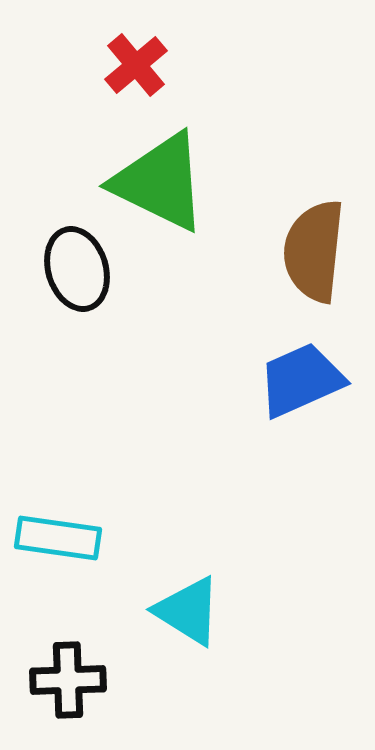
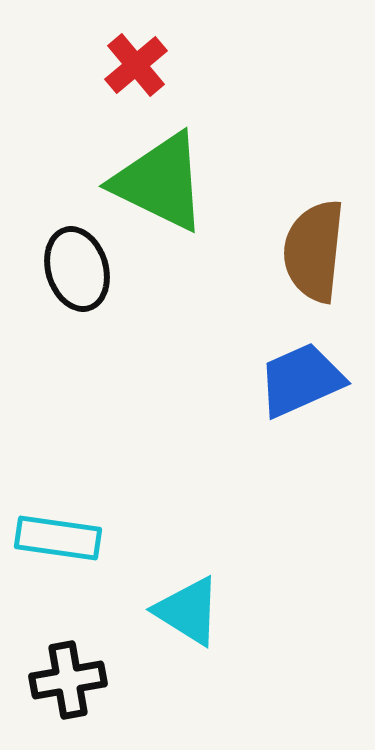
black cross: rotated 8 degrees counterclockwise
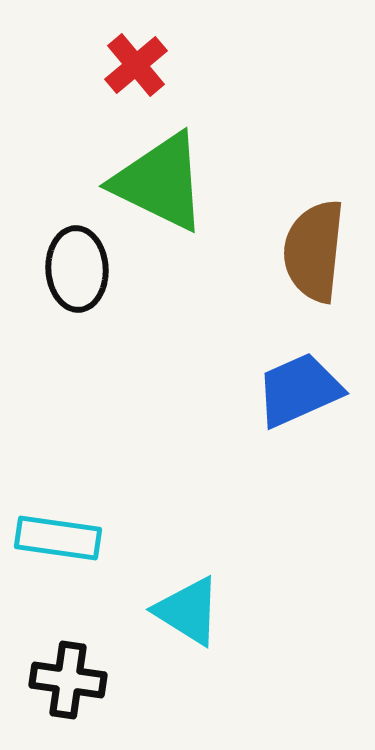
black ellipse: rotated 14 degrees clockwise
blue trapezoid: moved 2 px left, 10 px down
black cross: rotated 18 degrees clockwise
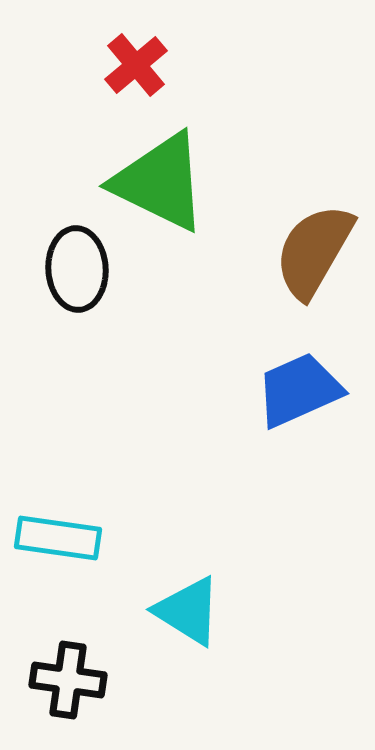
brown semicircle: rotated 24 degrees clockwise
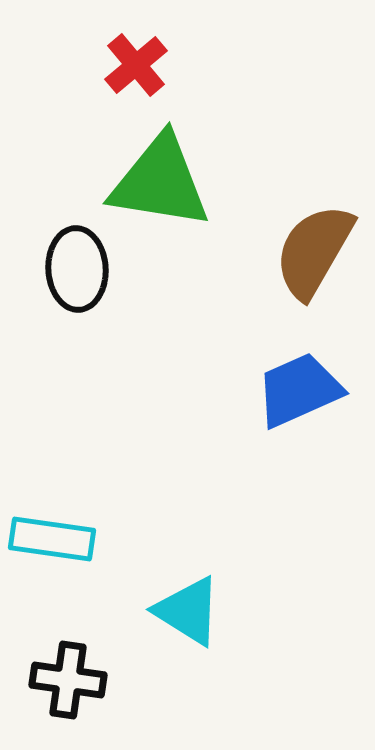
green triangle: rotated 17 degrees counterclockwise
cyan rectangle: moved 6 px left, 1 px down
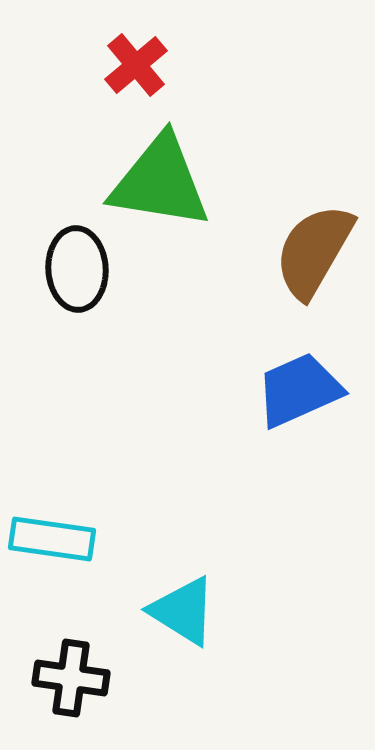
cyan triangle: moved 5 px left
black cross: moved 3 px right, 2 px up
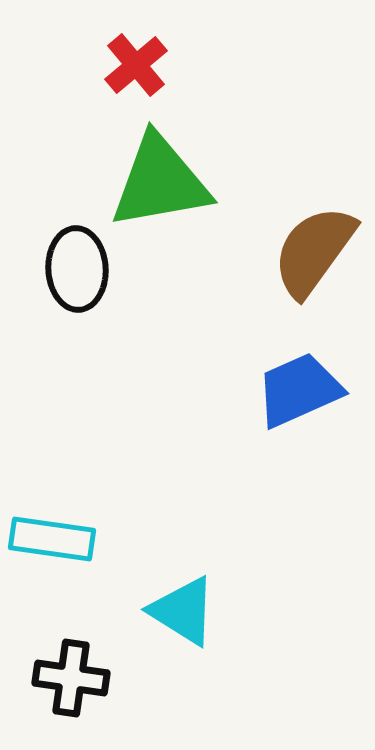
green triangle: rotated 19 degrees counterclockwise
brown semicircle: rotated 6 degrees clockwise
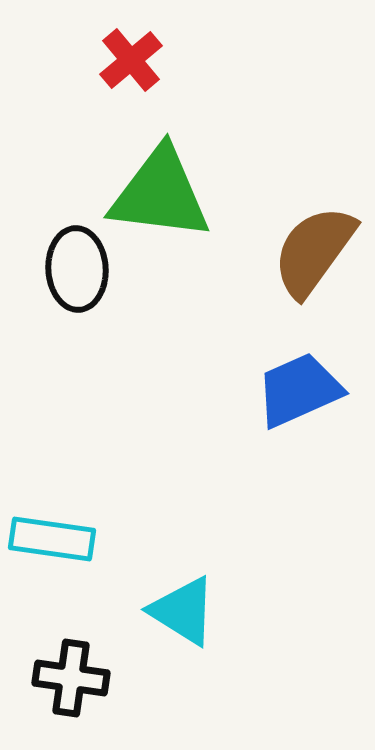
red cross: moved 5 px left, 5 px up
green triangle: moved 12 px down; rotated 17 degrees clockwise
